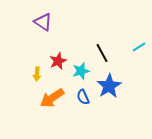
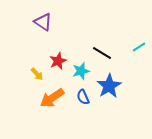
black line: rotated 30 degrees counterclockwise
yellow arrow: rotated 48 degrees counterclockwise
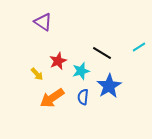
blue semicircle: rotated 28 degrees clockwise
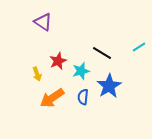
yellow arrow: rotated 24 degrees clockwise
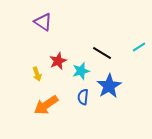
orange arrow: moved 6 px left, 7 px down
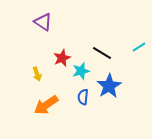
red star: moved 4 px right, 3 px up
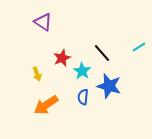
black line: rotated 18 degrees clockwise
cyan star: moved 1 px right; rotated 24 degrees counterclockwise
blue star: rotated 25 degrees counterclockwise
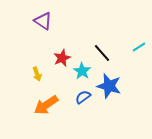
purple triangle: moved 1 px up
blue semicircle: rotated 49 degrees clockwise
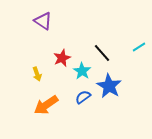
blue star: rotated 15 degrees clockwise
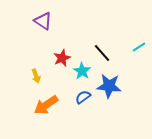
yellow arrow: moved 1 px left, 2 px down
blue star: rotated 25 degrees counterclockwise
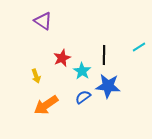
black line: moved 2 px right, 2 px down; rotated 42 degrees clockwise
blue star: moved 1 px left
